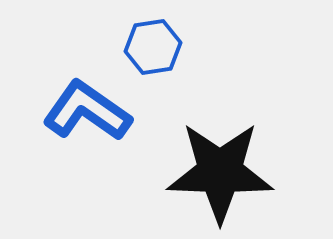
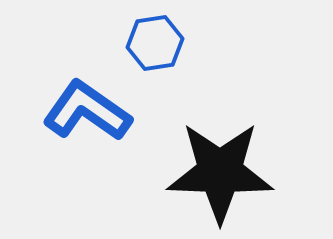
blue hexagon: moved 2 px right, 4 px up
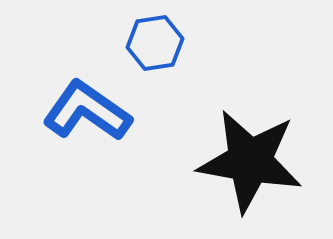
black star: moved 30 px right, 11 px up; rotated 8 degrees clockwise
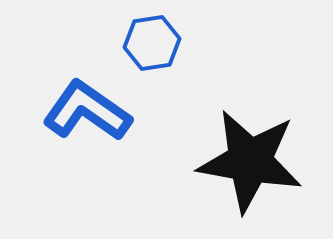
blue hexagon: moved 3 px left
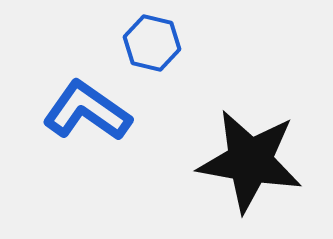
blue hexagon: rotated 22 degrees clockwise
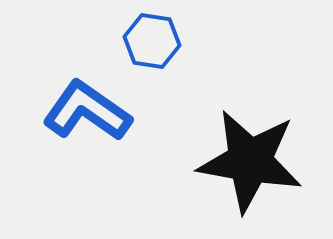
blue hexagon: moved 2 px up; rotated 4 degrees counterclockwise
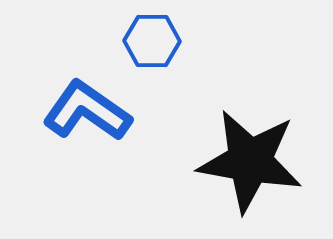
blue hexagon: rotated 8 degrees counterclockwise
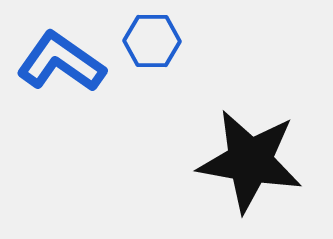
blue L-shape: moved 26 px left, 49 px up
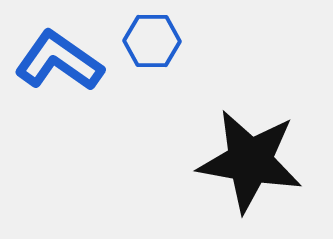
blue L-shape: moved 2 px left, 1 px up
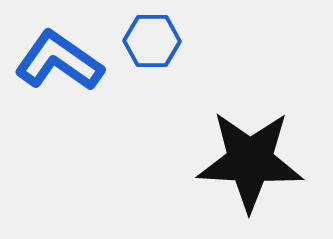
black star: rotated 7 degrees counterclockwise
